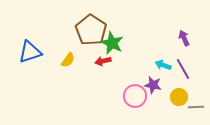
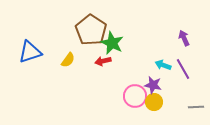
yellow circle: moved 25 px left, 5 px down
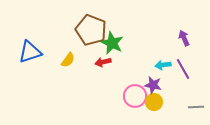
brown pentagon: rotated 12 degrees counterclockwise
red arrow: moved 1 px down
cyan arrow: rotated 28 degrees counterclockwise
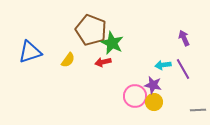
gray line: moved 2 px right, 3 px down
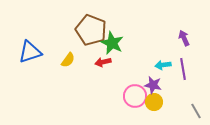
purple line: rotated 20 degrees clockwise
gray line: moved 2 px left, 1 px down; rotated 63 degrees clockwise
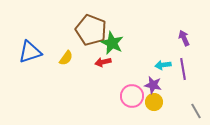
yellow semicircle: moved 2 px left, 2 px up
pink circle: moved 3 px left
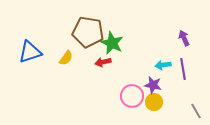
brown pentagon: moved 3 px left, 2 px down; rotated 12 degrees counterclockwise
